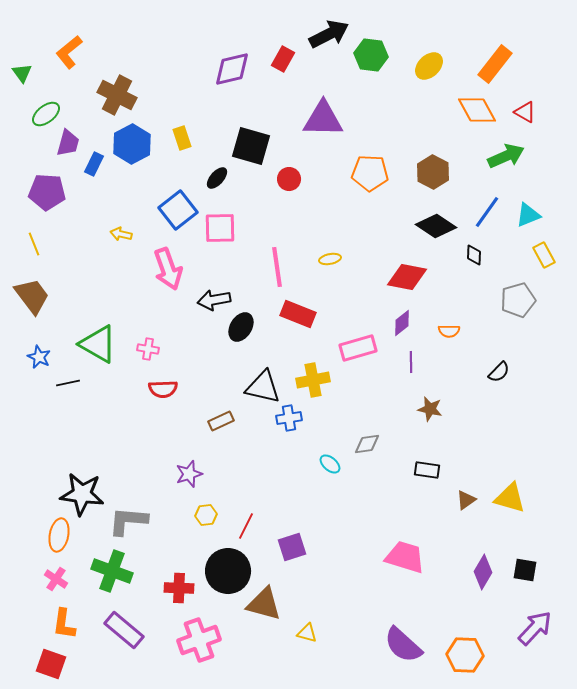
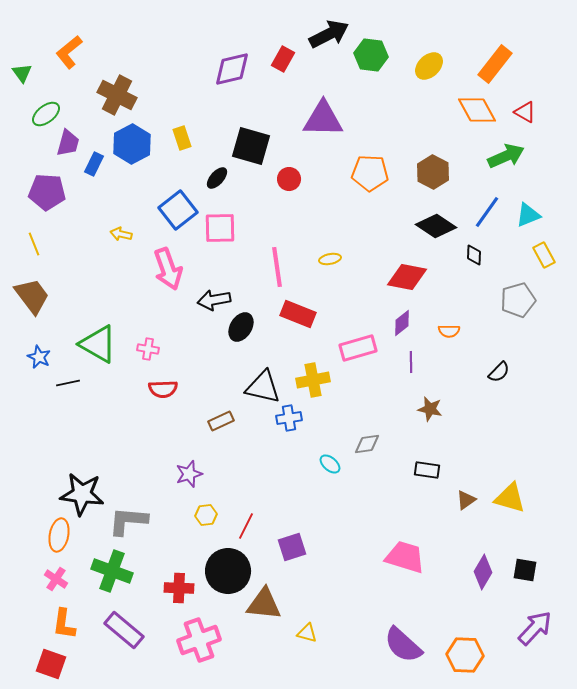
brown triangle at (264, 604): rotated 9 degrees counterclockwise
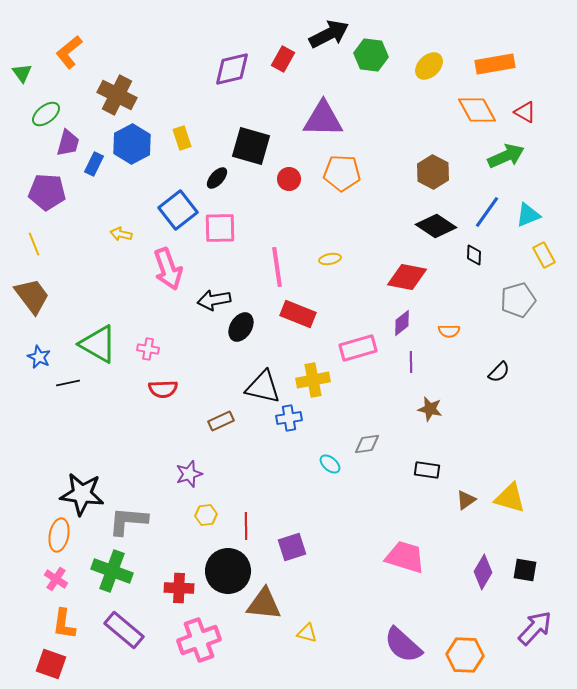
orange rectangle at (495, 64): rotated 42 degrees clockwise
orange pentagon at (370, 173): moved 28 px left
red line at (246, 526): rotated 28 degrees counterclockwise
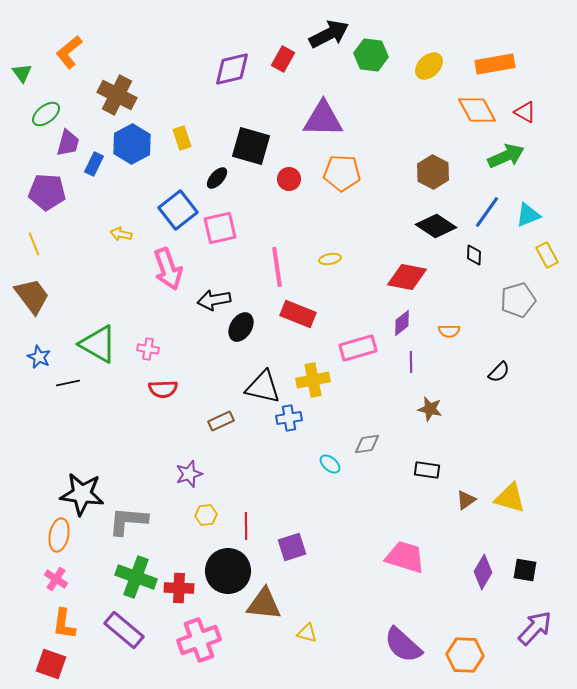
pink square at (220, 228): rotated 12 degrees counterclockwise
yellow rectangle at (544, 255): moved 3 px right
green cross at (112, 571): moved 24 px right, 6 px down
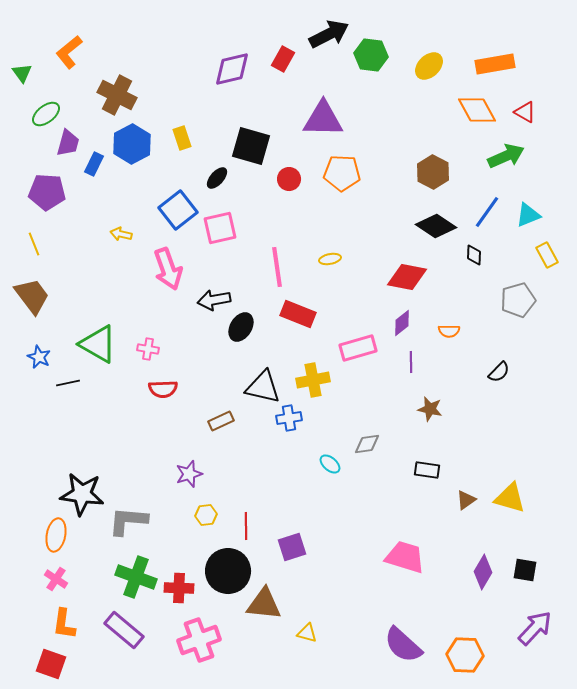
orange ellipse at (59, 535): moved 3 px left
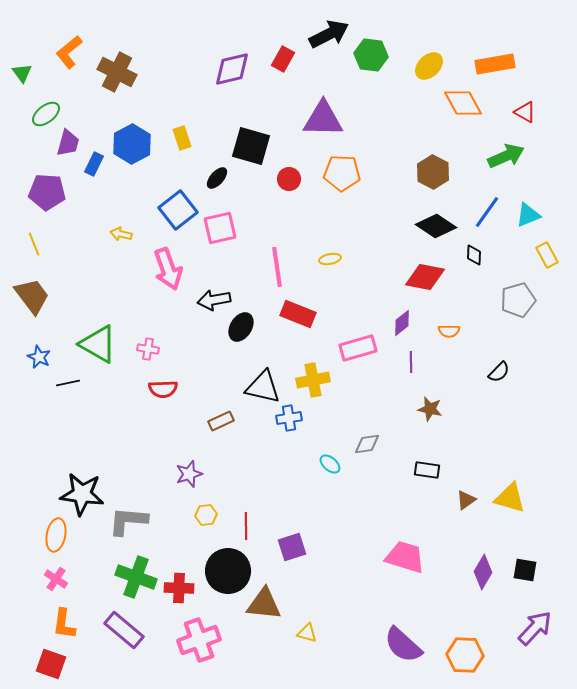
brown cross at (117, 95): moved 23 px up
orange diamond at (477, 110): moved 14 px left, 7 px up
red diamond at (407, 277): moved 18 px right
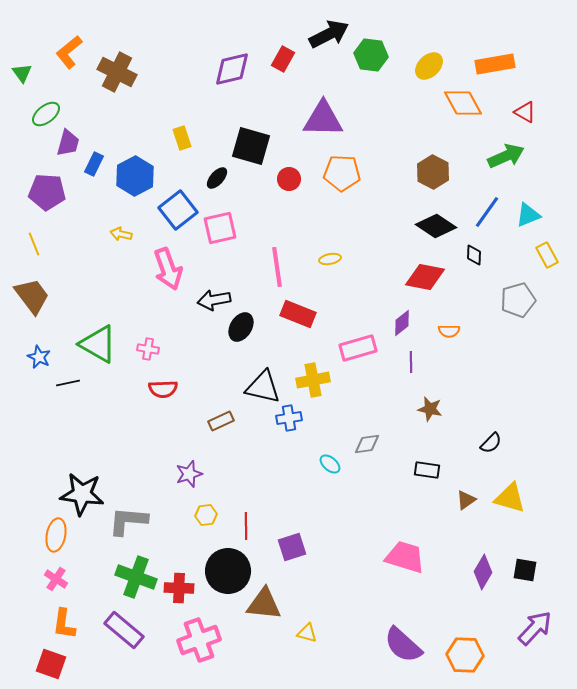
blue hexagon at (132, 144): moved 3 px right, 32 px down
black semicircle at (499, 372): moved 8 px left, 71 px down
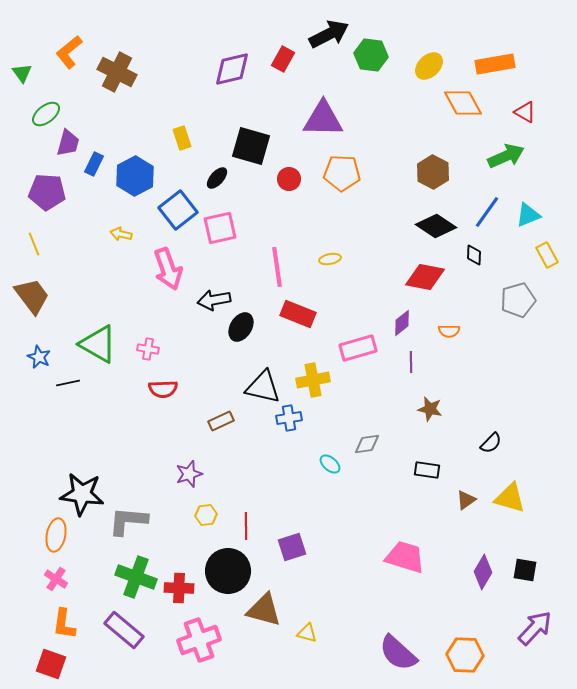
brown triangle at (264, 604): moved 6 px down; rotated 9 degrees clockwise
purple semicircle at (403, 645): moved 5 px left, 8 px down
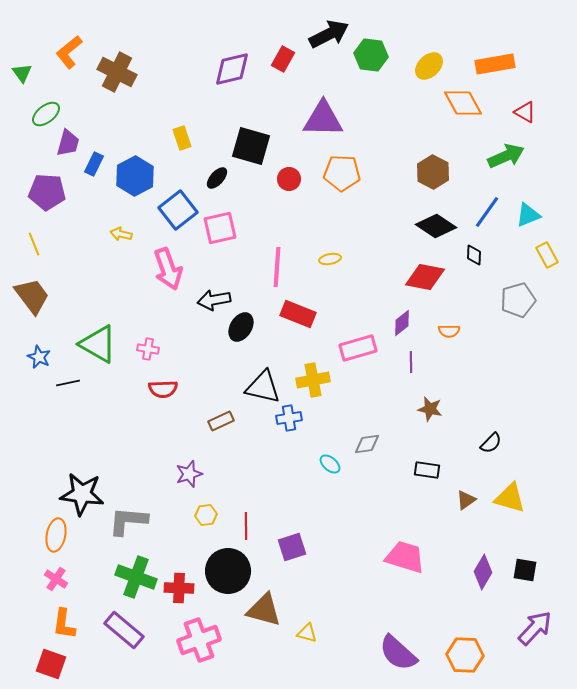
pink line at (277, 267): rotated 12 degrees clockwise
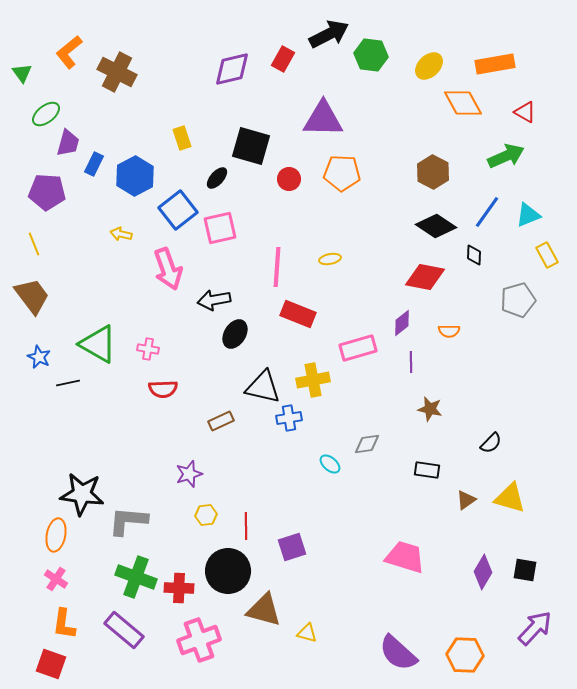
black ellipse at (241, 327): moved 6 px left, 7 px down
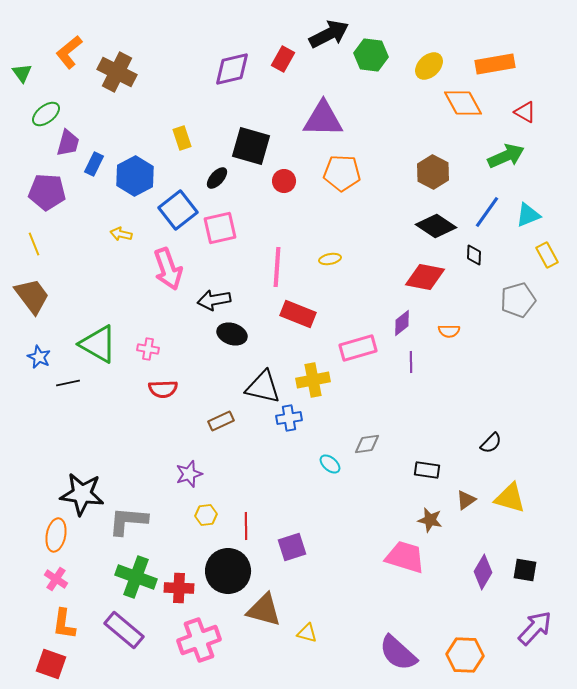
red circle at (289, 179): moved 5 px left, 2 px down
black ellipse at (235, 334): moved 3 px left; rotated 76 degrees clockwise
brown star at (430, 409): moved 111 px down
